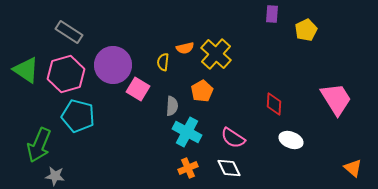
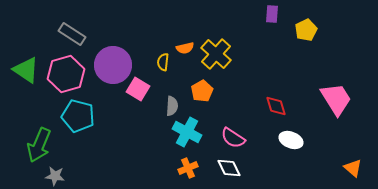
gray rectangle: moved 3 px right, 2 px down
red diamond: moved 2 px right, 2 px down; rotated 20 degrees counterclockwise
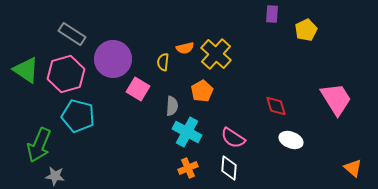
purple circle: moved 6 px up
white diamond: rotated 30 degrees clockwise
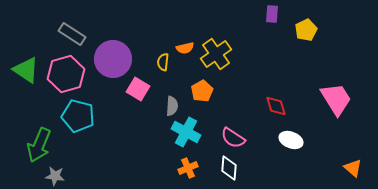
yellow cross: rotated 12 degrees clockwise
cyan cross: moved 1 px left
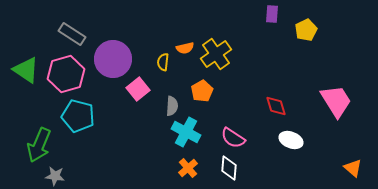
pink square: rotated 20 degrees clockwise
pink trapezoid: moved 2 px down
orange cross: rotated 18 degrees counterclockwise
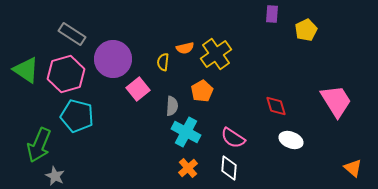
cyan pentagon: moved 1 px left
gray star: rotated 18 degrees clockwise
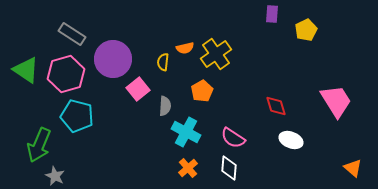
gray semicircle: moved 7 px left
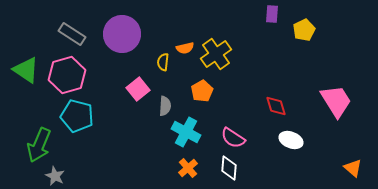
yellow pentagon: moved 2 px left
purple circle: moved 9 px right, 25 px up
pink hexagon: moved 1 px right, 1 px down
